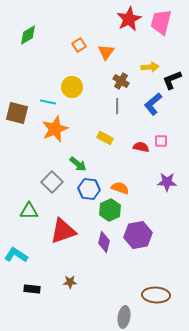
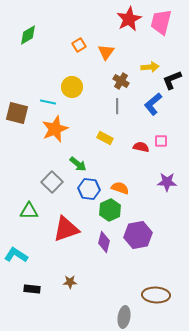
red triangle: moved 3 px right, 2 px up
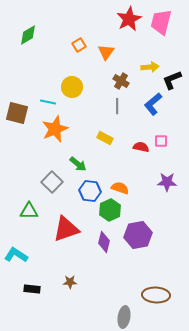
blue hexagon: moved 1 px right, 2 px down
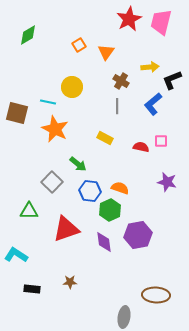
orange star: rotated 24 degrees counterclockwise
purple star: rotated 12 degrees clockwise
purple diamond: rotated 20 degrees counterclockwise
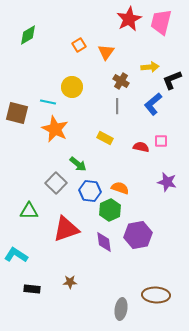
gray square: moved 4 px right, 1 px down
gray ellipse: moved 3 px left, 8 px up
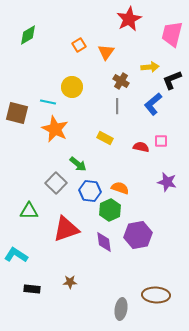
pink trapezoid: moved 11 px right, 12 px down
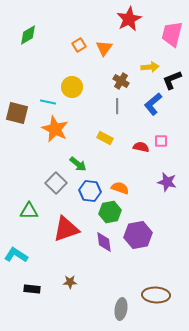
orange triangle: moved 2 px left, 4 px up
green hexagon: moved 2 px down; rotated 15 degrees clockwise
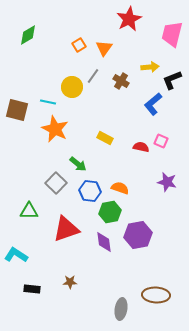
gray line: moved 24 px left, 30 px up; rotated 35 degrees clockwise
brown square: moved 3 px up
pink square: rotated 24 degrees clockwise
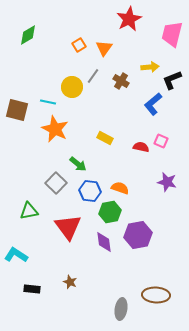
green triangle: rotated 12 degrees counterclockwise
red triangle: moved 2 px right, 2 px up; rotated 48 degrees counterclockwise
brown star: rotated 24 degrees clockwise
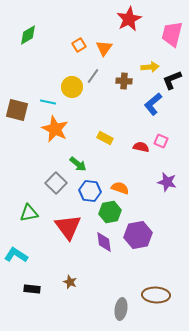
brown cross: moved 3 px right; rotated 28 degrees counterclockwise
green triangle: moved 2 px down
